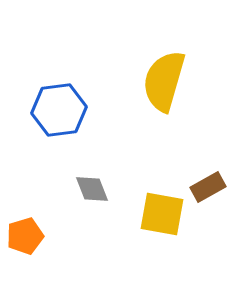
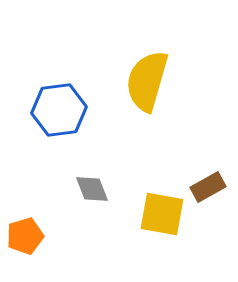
yellow semicircle: moved 17 px left
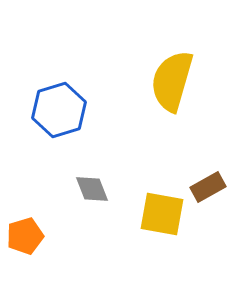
yellow semicircle: moved 25 px right
blue hexagon: rotated 10 degrees counterclockwise
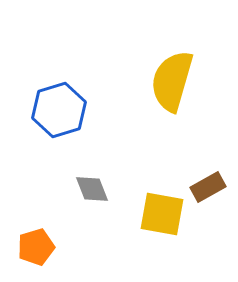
orange pentagon: moved 11 px right, 11 px down
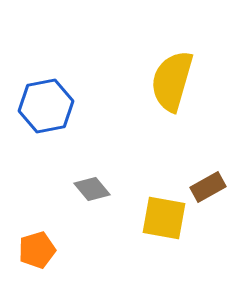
blue hexagon: moved 13 px left, 4 px up; rotated 6 degrees clockwise
gray diamond: rotated 18 degrees counterclockwise
yellow square: moved 2 px right, 4 px down
orange pentagon: moved 1 px right, 3 px down
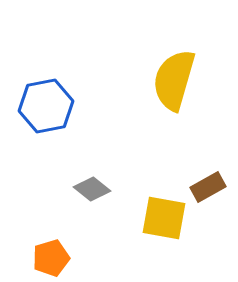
yellow semicircle: moved 2 px right, 1 px up
gray diamond: rotated 12 degrees counterclockwise
orange pentagon: moved 14 px right, 8 px down
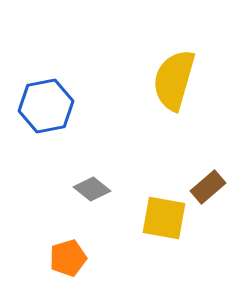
brown rectangle: rotated 12 degrees counterclockwise
orange pentagon: moved 17 px right
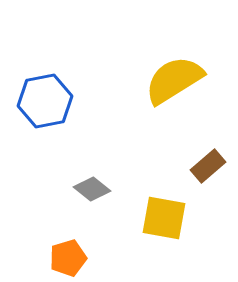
yellow semicircle: rotated 42 degrees clockwise
blue hexagon: moved 1 px left, 5 px up
brown rectangle: moved 21 px up
